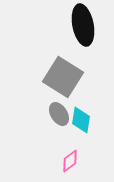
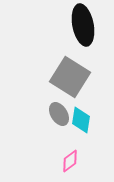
gray square: moved 7 px right
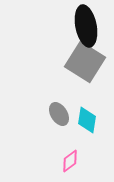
black ellipse: moved 3 px right, 1 px down
gray square: moved 15 px right, 15 px up
cyan diamond: moved 6 px right
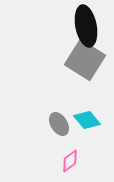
gray square: moved 2 px up
gray ellipse: moved 10 px down
cyan diamond: rotated 48 degrees counterclockwise
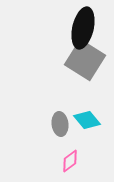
black ellipse: moved 3 px left, 2 px down; rotated 24 degrees clockwise
gray ellipse: moved 1 px right; rotated 25 degrees clockwise
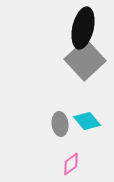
gray square: rotated 15 degrees clockwise
cyan diamond: moved 1 px down
pink diamond: moved 1 px right, 3 px down
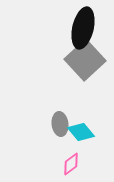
cyan diamond: moved 6 px left, 11 px down
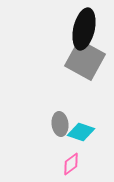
black ellipse: moved 1 px right, 1 px down
gray square: rotated 18 degrees counterclockwise
cyan diamond: rotated 32 degrees counterclockwise
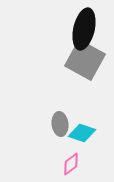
cyan diamond: moved 1 px right, 1 px down
